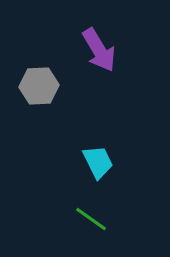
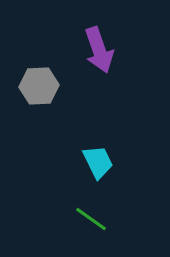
purple arrow: rotated 12 degrees clockwise
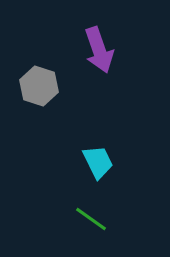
gray hexagon: rotated 21 degrees clockwise
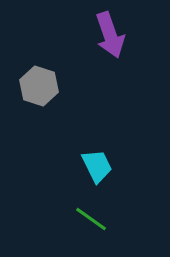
purple arrow: moved 11 px right, 15 px up
cyan trapezoid: moved 1 px left, 4 px down
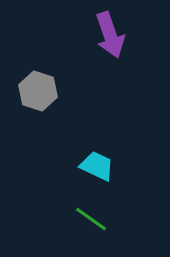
gray hexagon: moved 1 px left, 5 px down
cyan trapezoid: rotated 39 degrees counterclockwise
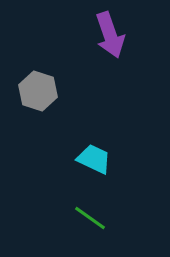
cyan trapezoid: moved 3 px left, 7 px up
green line: moved 1 px left, 1 px up
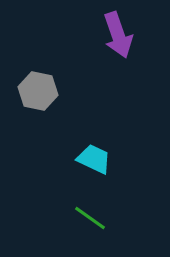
purple arrow: moved 8 px right
gray hexagon: rotated 6 degrees counterclockwise
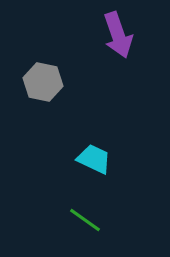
gray hexagon: moved 5 px right, 9 px up
green line: moved 5 px left, 2 px down
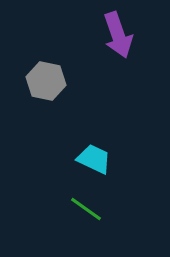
gray hexagon: moved 3 px right, 1 px up
green line: moved 1 px right, 11 px up
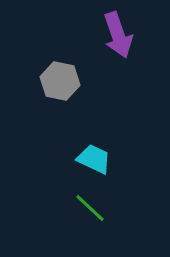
gray hexagon: moved 14 px right
green line: moved 4 px right, 1 px up; rotated 8 degrees clockwise
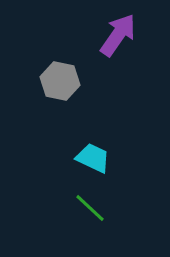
purple arrow: rotated 126 degrees counterclockwise
cyan trapezoid: moved 1 px left, 1 px up
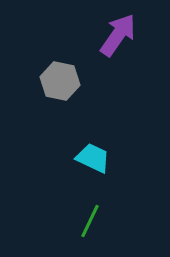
green line: moved 13 px down; rotated 72 degrees clockwise
